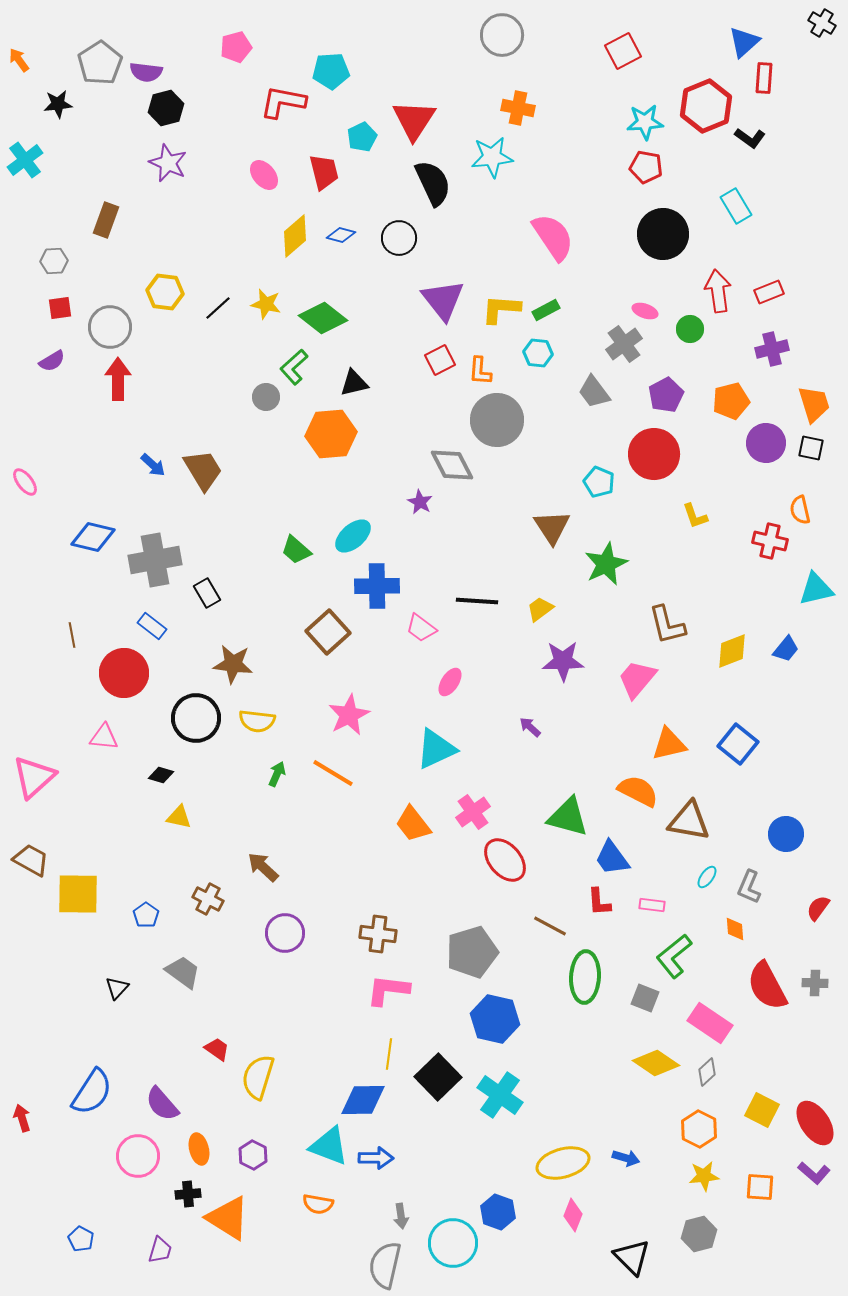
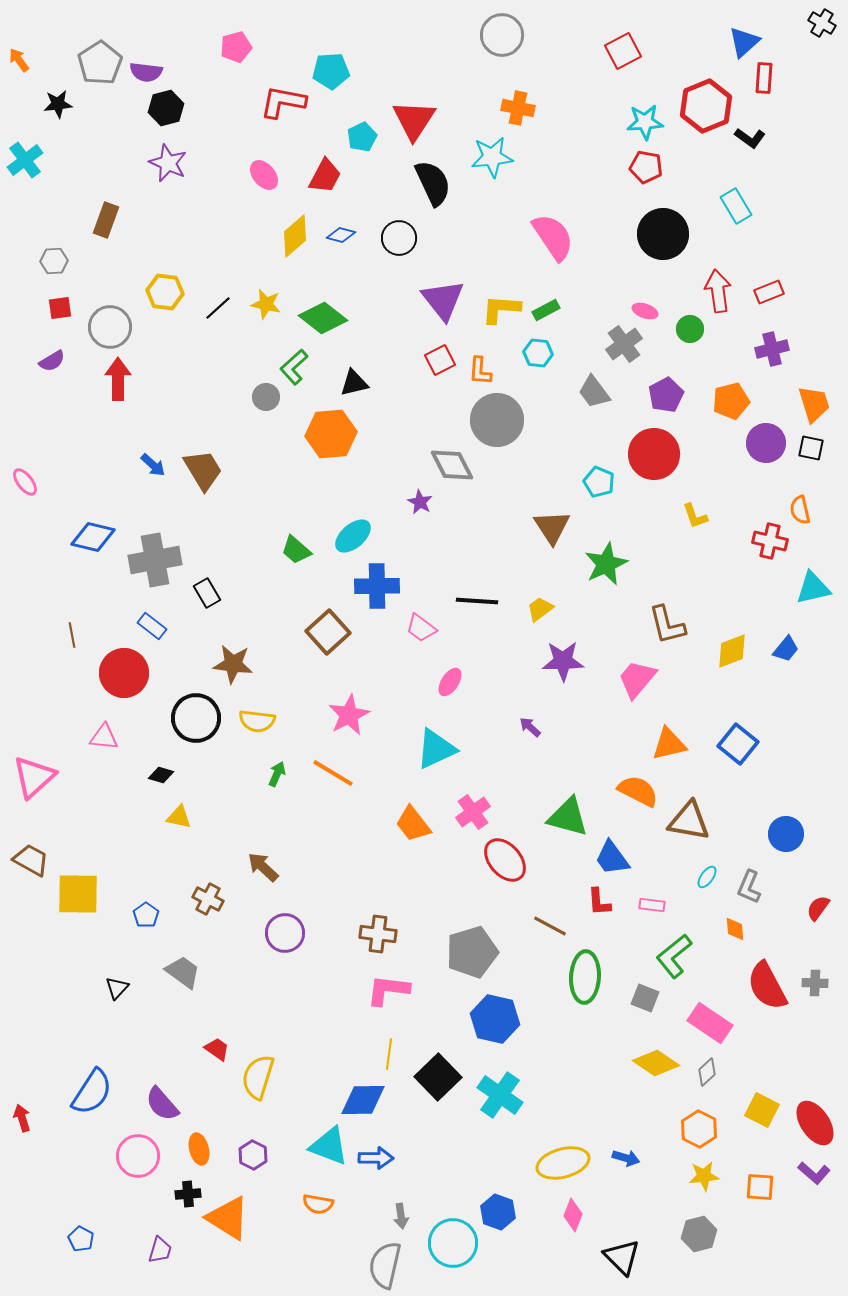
red trapezoid at (324, 172): moved 1 px right, 4 px down; rotated 42 degrees clockwise
cyan triangle at (816, 589): moved 3 px left, 1 px up
black triangle at (632, 1257): moved 10 px left
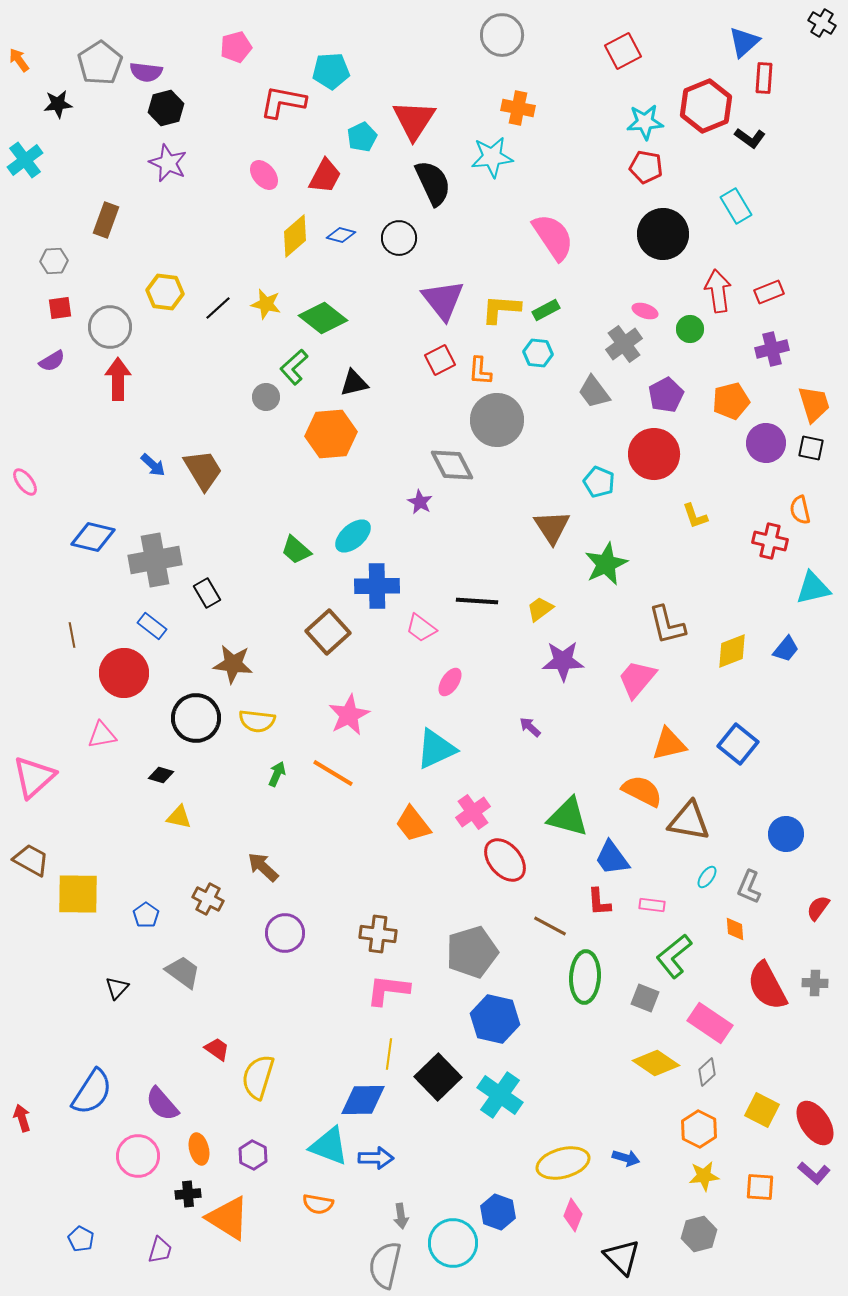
pink triangle at (104, 737): moved 2 px left, 2 px up; rotated 16 degrees counterclockwise
orange semicircle at (638, 791): moved 4 px right
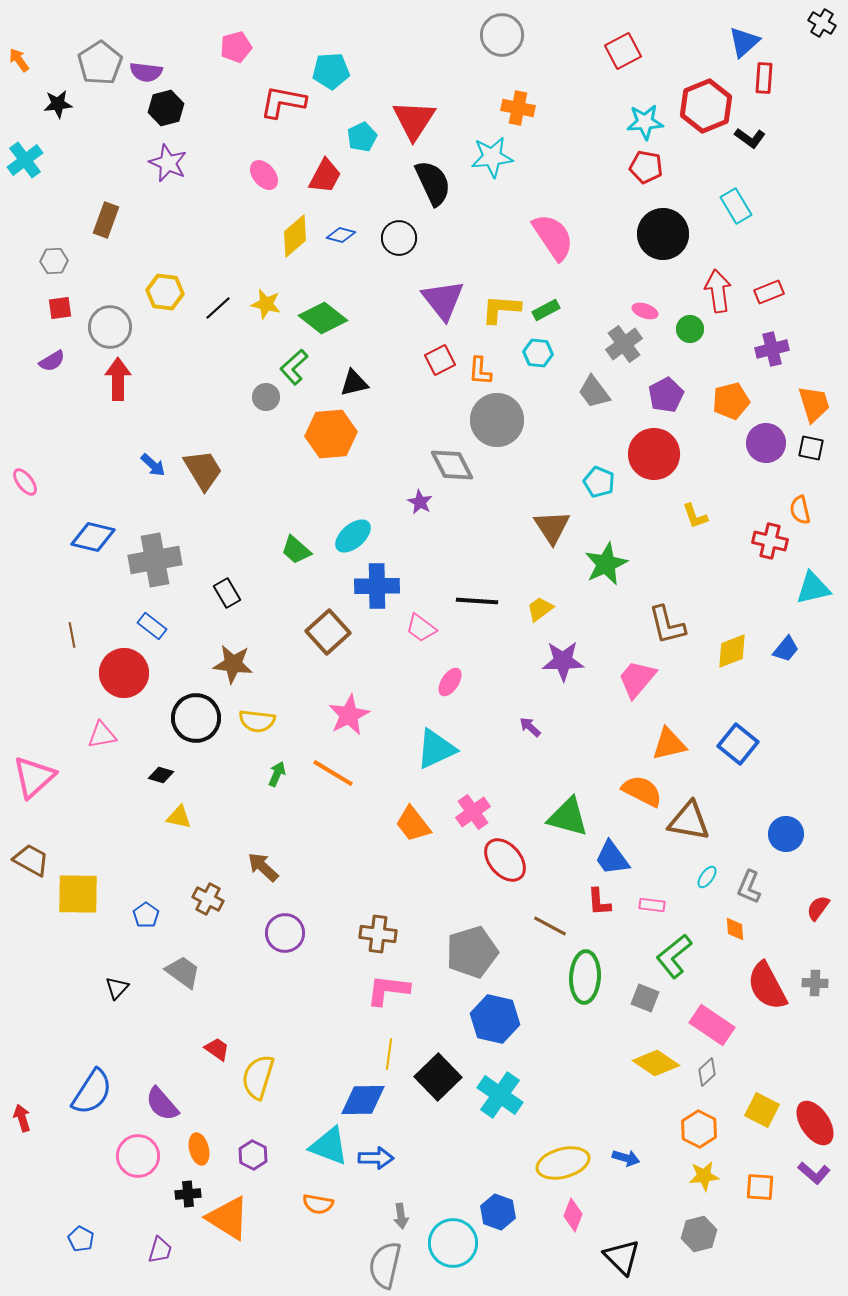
black rectangle at (207, 593): moved 20 px right
pink rectangle at (710, 1023): moved 2 px right, 2 px down
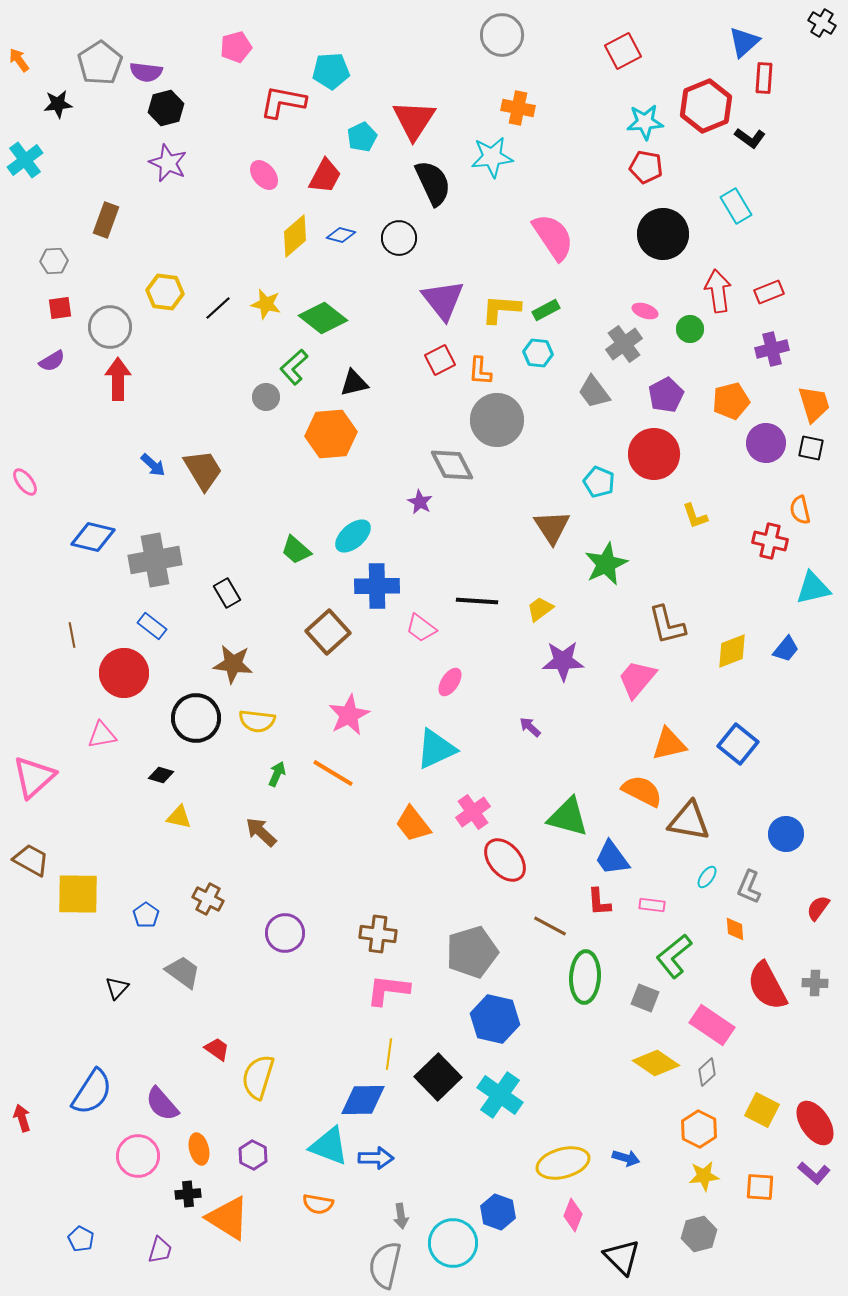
brown arrow at (263, 867): moved 2 px left, 35 px up
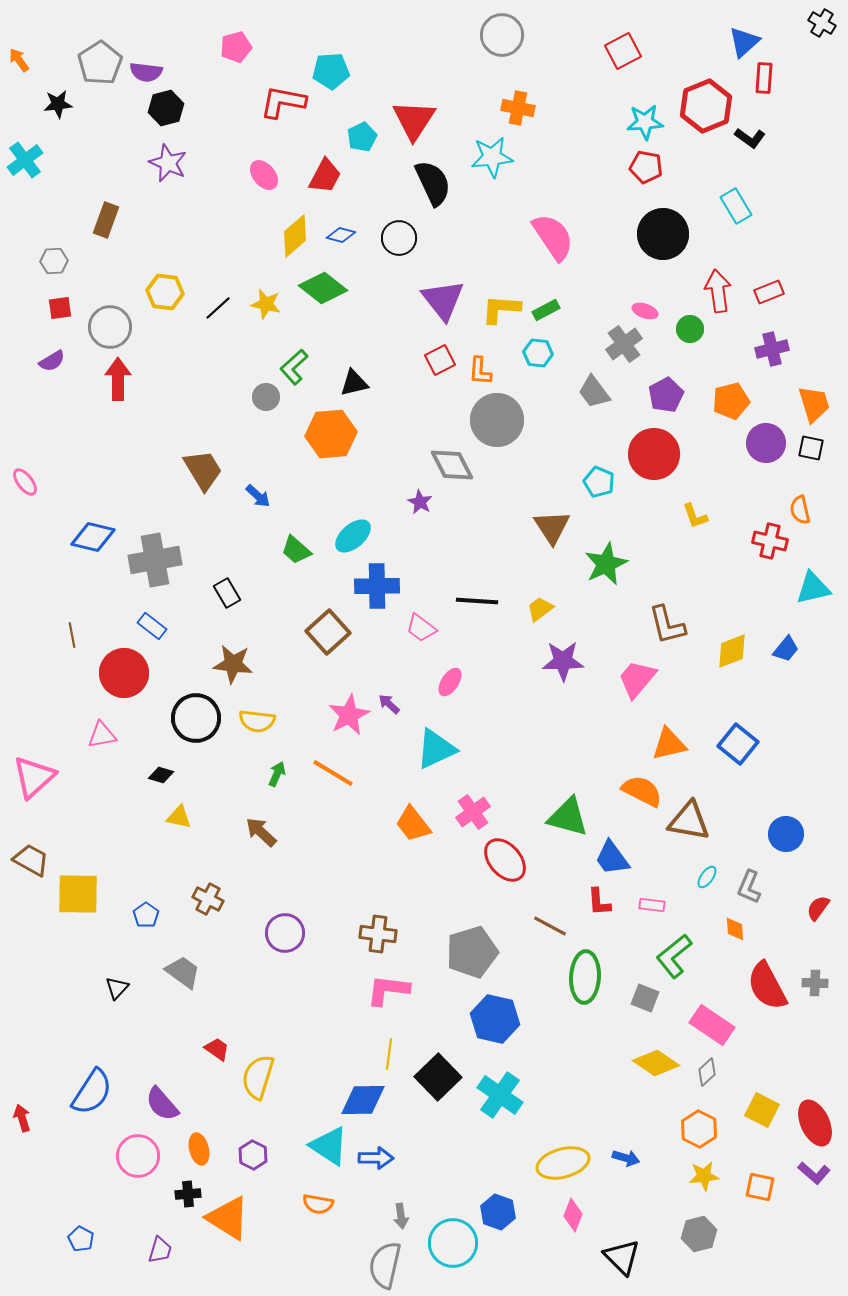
green diamond at (323, 318): moved 30 px up
blue arrow at (153, 465): moved 105 px right, 31 px down
purple arrow at (530, 727): moved 141 px left, 23 px up
red ellipse at (815, 1123): rotated 9 degrees clockwise
cyan triangle at (329, 1146): rotated 12 degrees clockwise
orange square at (760, 1187): rotated 8 degrees clockwise
